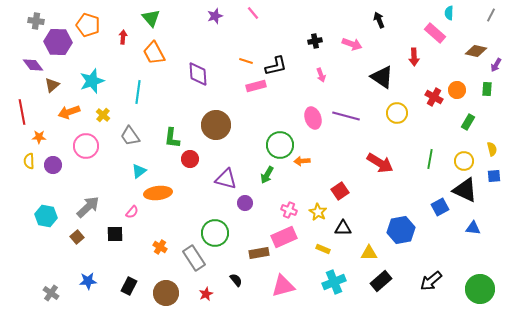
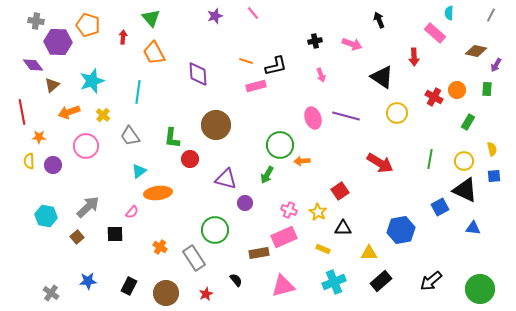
green circle at (215, 233): moved 3 px up
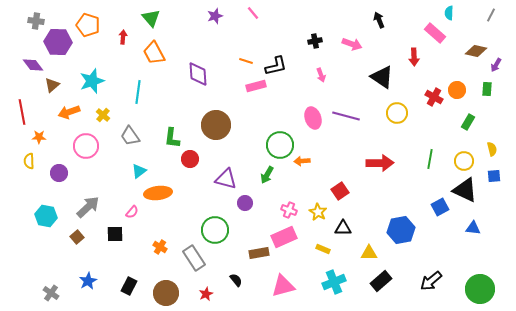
red arrow at (380, 163): rotated 32 degrees counterclockwise
purple circle at (53, 165): moved 6 px right, 8 px down
blue star at (88, 281): rotated 24 degrees counterclockwise
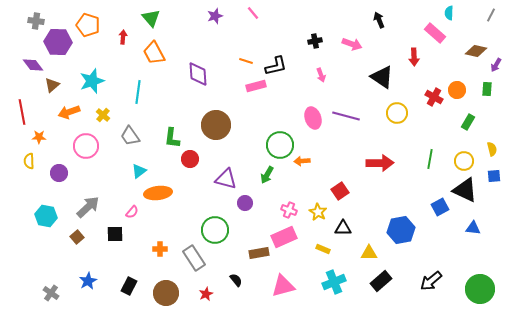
orange cross at (160, 247): moved 2 px down; rotated 32 degrees counterclockwise
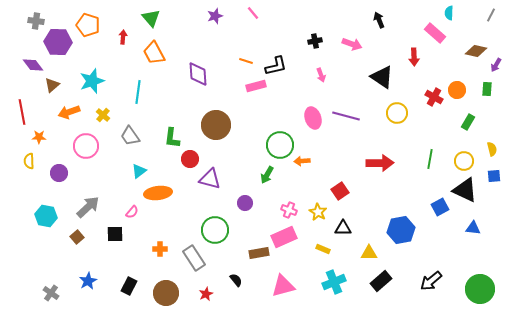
purple triangle at (226, 179): moved 16 px left
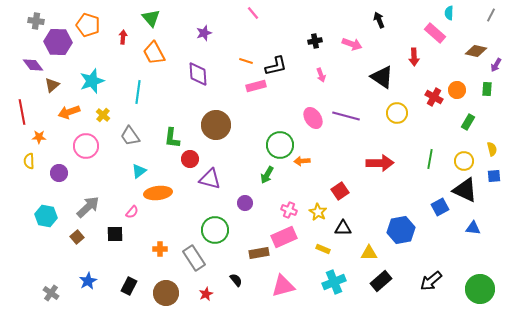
purple star at (215, 16): moved 11 px left, 17 px down
pink ellipse at (313, 118): rotated 15 degrees counterclockwise
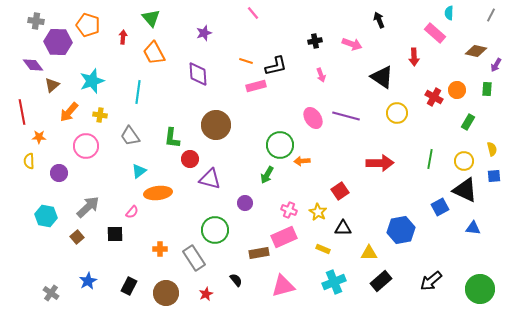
orange arrow at (69, 112): rotated 30 degrees counterclockwise
yellow cross at (103, 115): moved 3 px left; rotated 32 degrees counterclockwise
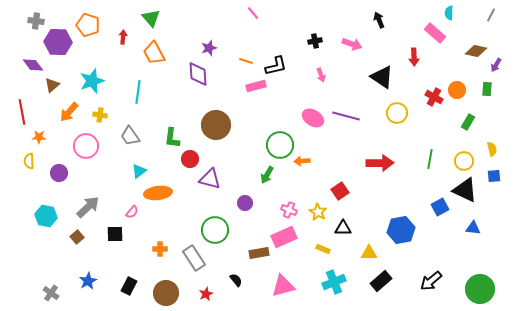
purple star at (204, 33): moved 5 px right, 15 px down
pink ellipse at (313, 118): rotated 25 degrees counterclockwise
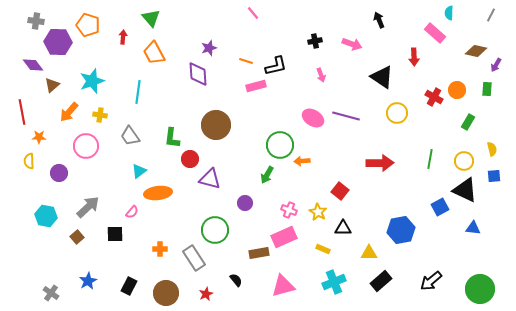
red square at (340, 191): rotated 18 degrees counterclockwise
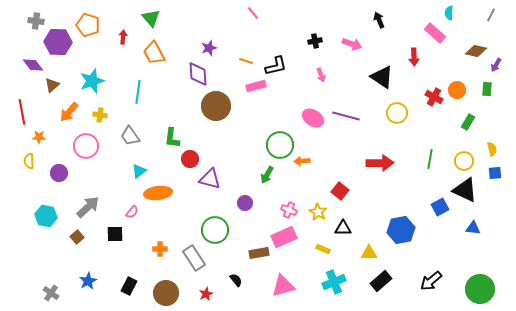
brown circle at (216, 125): moved 19 px up
blue square at (494, 176): moved 1 px right, 3 px up
